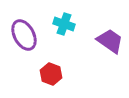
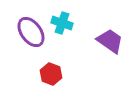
cyan cross: moved 2 px left, 1 px up
purple ellipse: moved 7 px right, 3 px up; rotated 8 degrees counterclockwise
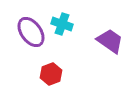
cyan cross: moved 1 px down
red hexagon: rotated 20 degrees clockwise
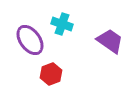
purple ellipse: moved 1 px left, 8 px down
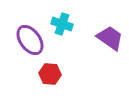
purple trapezoid: moved 3 px up
red hexagon: moved 1 px left; rotated 25 degrees clockwise
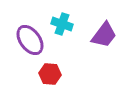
purple trapezoid: moved 6 px left, 3 px up; rotated 92 degrees clockwise
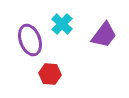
cyan cross: rotated 25 degrees clockwise
purple ellipse: rotated 16 degrees clockwise
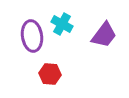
cyan cross: rotated 15 degrees counterclockwise
purple ellipse: moved 2 px right, 4 px up; rotated 12 degrees clockwise
